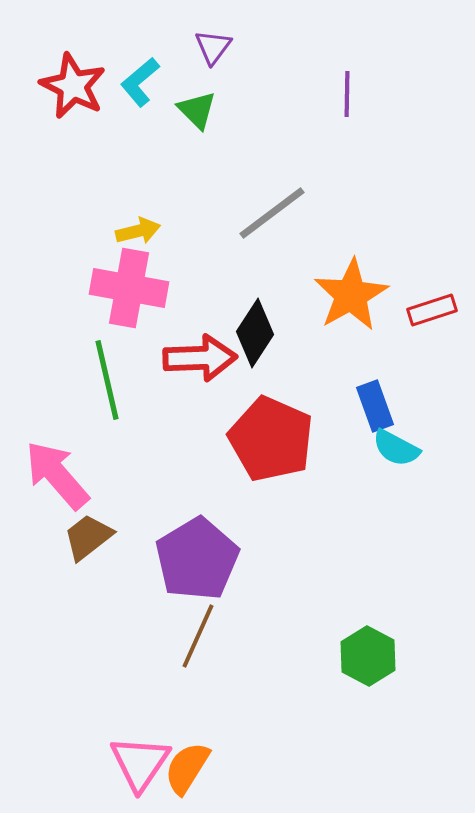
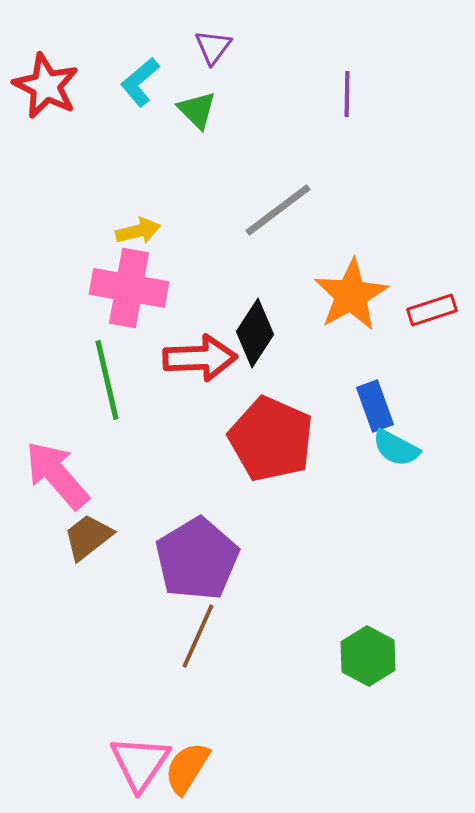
red star: moved 27 px left
gray line: moved 6 px right, 3 px up
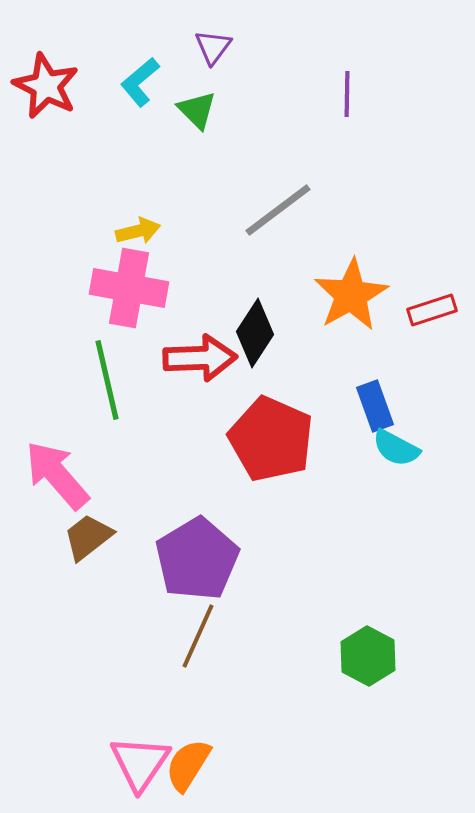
orange semicircle: moved 1 px right, 3 px up
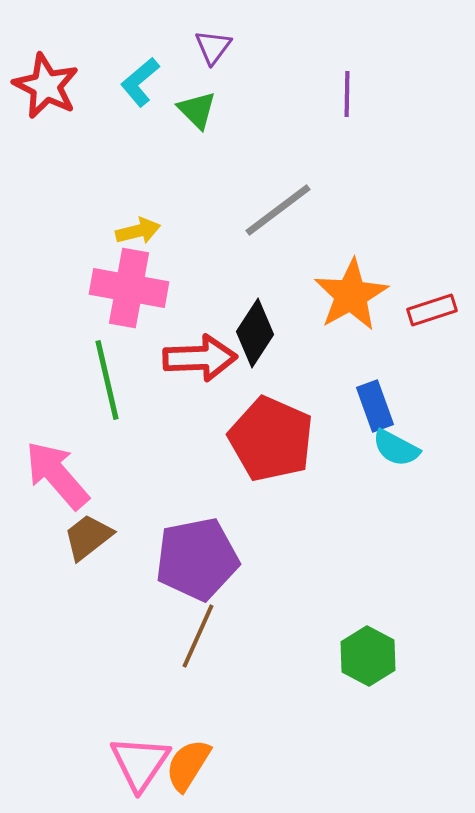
purple pentagon: rotated 20 degrees clockwise
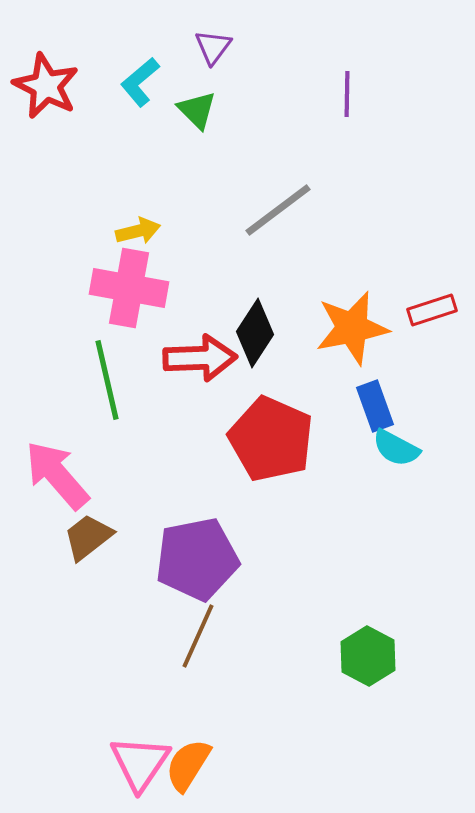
orange star: moved 1 px right, 33 px down; rotated 18 degrees clockwise
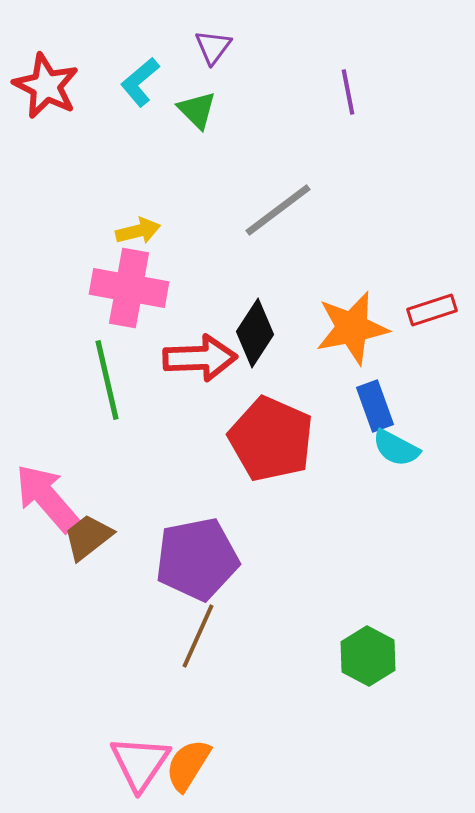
purple line: moved 1 px right, 2 px up; rotated 12 degrees counterclockwise
pink arrow: moved 10 px left, 23 px down
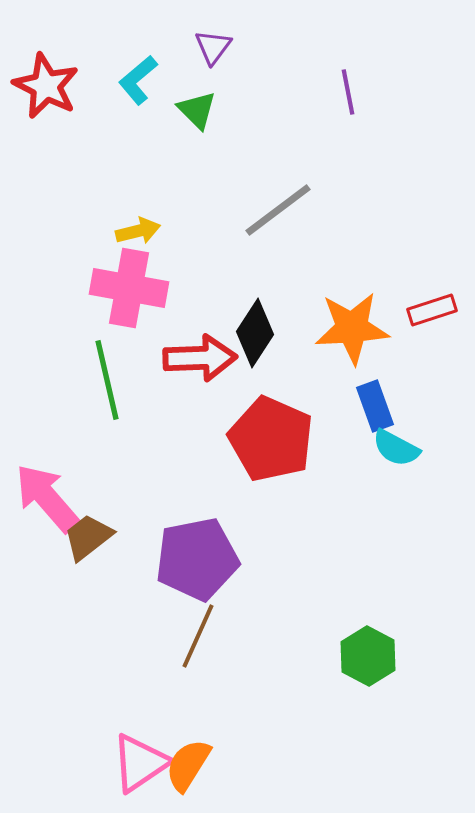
cyan L-shape: moved 2 px left, 2 px up
orange star: rotated 8 degrees clockwise
pink triangle: rotated 22 degrees clockwise
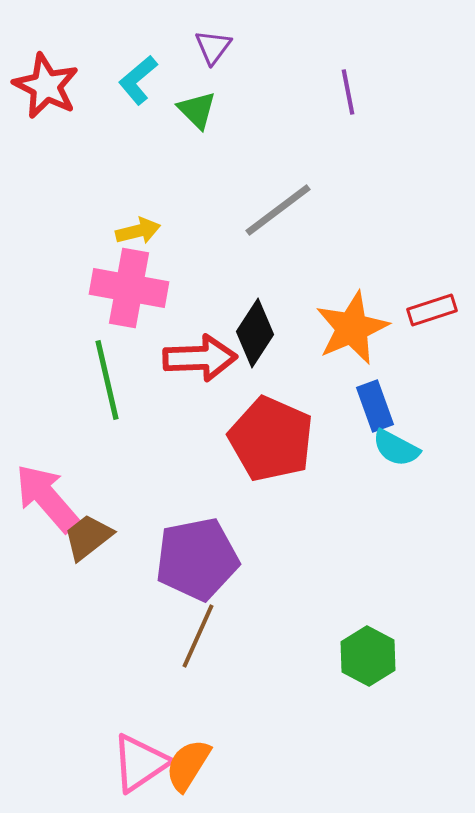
orange star: rotated 20 degrees counterclockwise
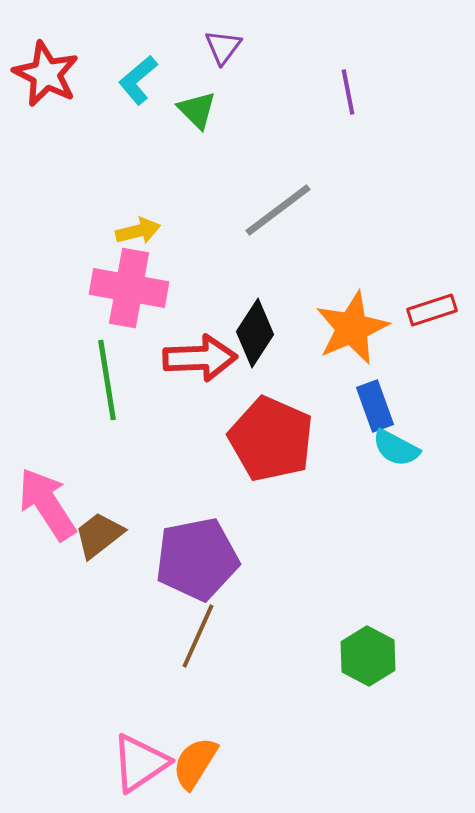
purple triangle: moved 10 px right
red star: moved 12 px up
green line: rotated 4 degrees clockwise
pink arrow: moved 6 px down; rotated 8 degrees clockwise
brown trapezoid: moved 11 px right, 2 px up
orange semicircle: moved 7 px right, 2 px up
